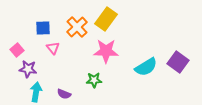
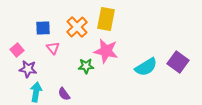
yellow rectangle: rotated 25 degrees counterclockwise
pink star: rotated 10 degrees clockwise
green star: moved 8 px left, 14 px up
purple semicircle: rotated 32 degrees clockwise
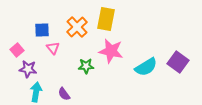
blue square: moved 1 px left, 2 px down
pink star: moved 5 px right
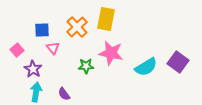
pink star: moved 2 px down
purple star: moved 5 px right; rotated 24 degrees clockwise
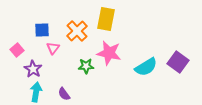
orange cross: moved 4 px down
pink triangle: rotated 16 degrees clockwise
pink star: moved 2 px left
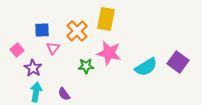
purple star: moved 1 px up
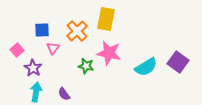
green star: rotated 14 degrees clockwise
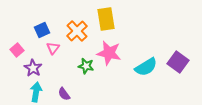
yellow rectangle: rotated 20 degrees counterclockwise
blue square: rotated 21 degrees counterclockwise
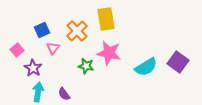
cyan arrow: moved 2 px right
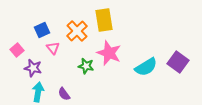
yellow rectangle: moved 2 px left, 1 px down
pink triangle: rotated 16 degrees counterclockwise
pink star: rotated 10 degrees clockwise
purple star: rotated 18 degrees counterclockwise
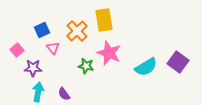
purple star: rotated 12 degrees counterclockwise
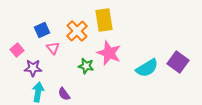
cyan semicircle: moved 1 px right, 1 px down
